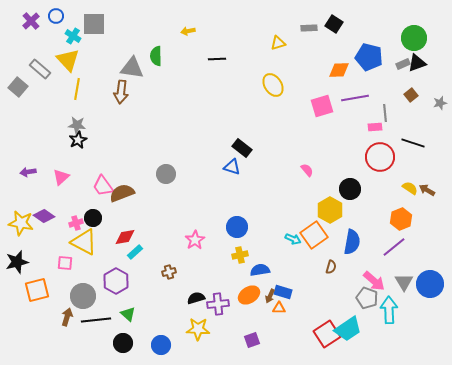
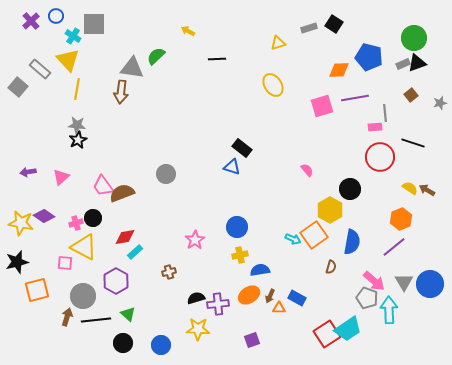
gray rectangle at (309, 28): rotated 14 degrees counterclockwise
yellow arrow at (188, 31): rotated 40 degrees clockwise
green semicircle at (156, 56): rotated 48 degrees clockwise
yellow triangle at (84, 242): moved 5 px down
blue rectangle at (283, 292): moved 14 px right, 6 px down; rotated 12 degrees clockwise
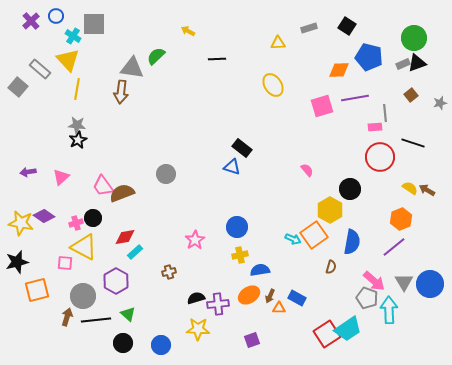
black square at (334, 24): moved 13 px right, 2 px down
yellow triangle at (278, 43): rotated 14 degrees clockwise
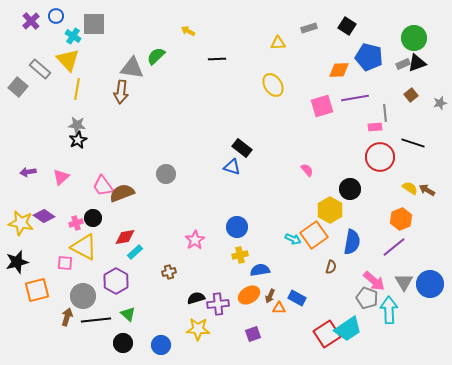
purple square at (252, 340): moved 1 px right, 6 px up
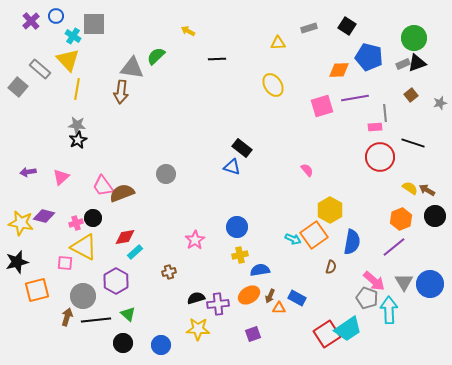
black circle at (350, 189): moved 85 px right, 27 px down
purple diamond at (44, 216): rotated 20 degrees counterclockwise
